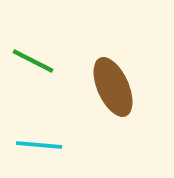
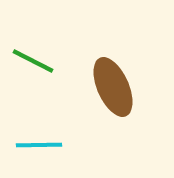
cyan line: rotated 6 degrees counterclockwise
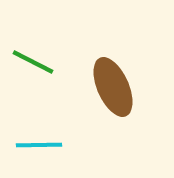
green line: moved 1 px down
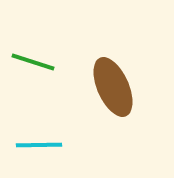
green line: rotated 9 degrees counterclockwise
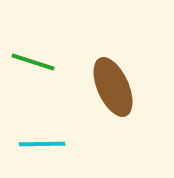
cyan line: moved 3 px right, 1 px up
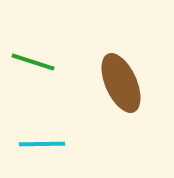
brown ellipse: moved 8 px right, 4 px up
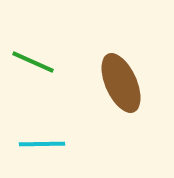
green line: rotated 6 degrees clockwise
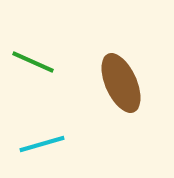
cyan line: rotated 15 degrees counterclockwise
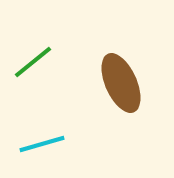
green line: rotated 63 degrees counterclockwise
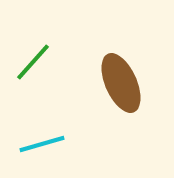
green line: rotated 9 degrees counterclockwise
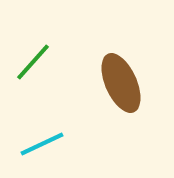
cyan line: rotated 9 degrees counterclockwise
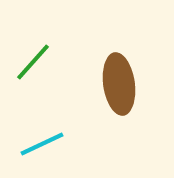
brown ellipse: moved 2 px left, 1 px down; rotated 16 degrees clockwise
